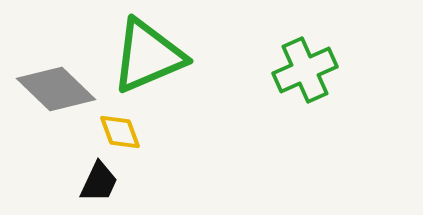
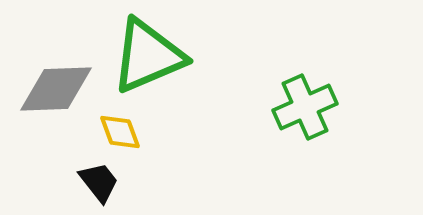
green cross: moved 37 px down
gray diamond: rotated 46 degrees counterclockwise
black trapezoid: rotated 63 degrees counterclockwise
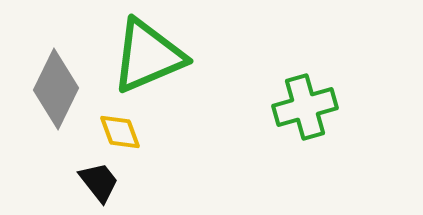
gray diamond: rotated 62 degrees counterclockwise
green cross: rotated 8 degrees clockwise
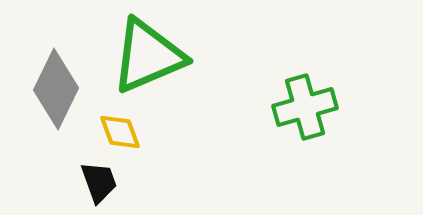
black trapezoid: rotated 18 degrees clockwise
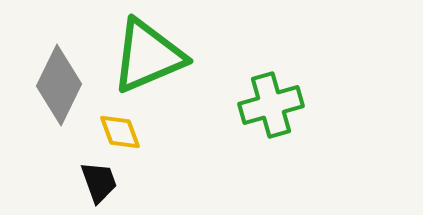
gray diamond: moved 3 px right, 4 px up
green cross: moved 34 px left, 2 px up
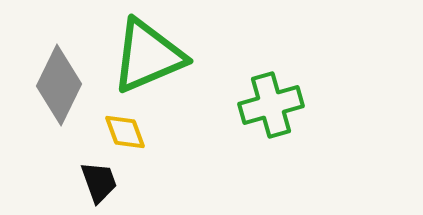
yellow diamond: moved 5 px right
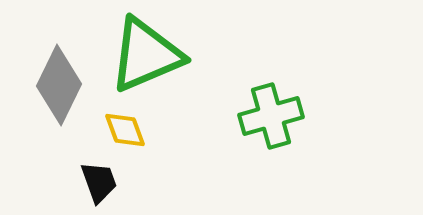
green triangle: moved 2 px left, 1 px up
green cross: moved 11 px down
yellow diamond: moved 2 px up
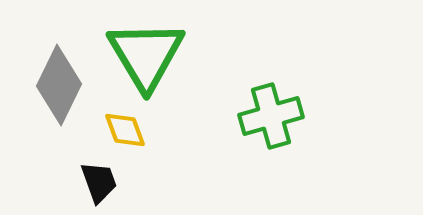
green triangle: rotated 38 degrees counterclockwise
